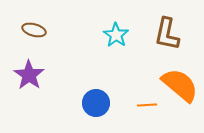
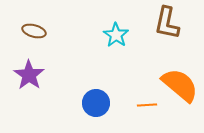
brown ellipse: moved 1 px down
brown L-shape: moved 11 px up
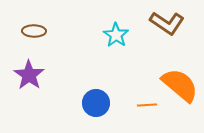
brown L-shape: rotated 68 degrees counterclockwise
brown ellipse: rotated 15 degrees counterclockwise
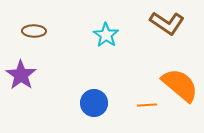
cyan star: moved 10 px left
purple star: moved 8 px left
blue circle: moved 2 px left
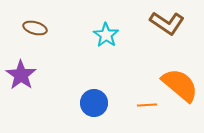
brown ellipse: moved 1 px right, 3 px up; rotated 15 degrees clockwise
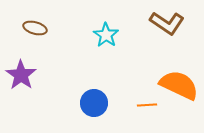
orange semicircle: moved 1 px left; rotated 15 degrees counterclockwise
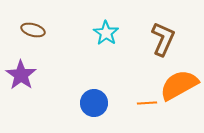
brown L-shape: moved 4 px left, 16 px down; rotated 100 degrees counterclockwise
brown ellipse: moved 2 px left, 2 px down
cyan star: moved 2 px up
orange semicircle: rotated 54 degrees counterclockwise
orange line: moved 2 px up
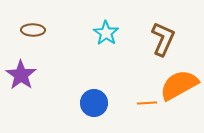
brown ellipse: rotated 15 degrees counterclockwise
